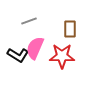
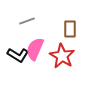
gray line: moved 2 px left
pink semicircle: moved 1 px down
red star: rotated 30 degrees clockwise
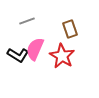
brown rectangle: rotated 18 degrees counterclockwise
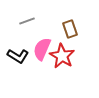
pink semicircle: moved 7 px right
black L-shape: moved 1 px down
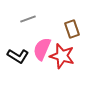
gray line: moved 1 px right, 2 px up
brown rectangle: moved 2 px right
red star: rotated 15 degrees counterclockwise
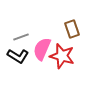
gray line: moved 7 px left, 18 px down
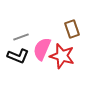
black L-shape: rotated 10 degrees counterclockwise
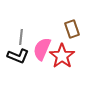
gray line: rotated 63 degrees counterclockwise
red star: rotated 20 degrees clockwise
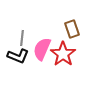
gray line: moved 1 px right, 1 px down
red star: moved 1 px right, 2 px up
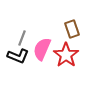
gray line: rotated 14 degrees clockwise
red star: moved 3 px right, 1 px down
